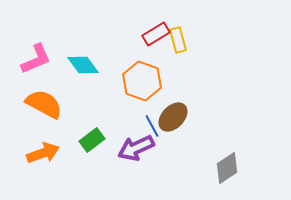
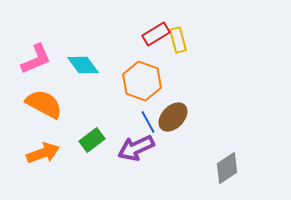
blue line: moved 4 px left, 4 px up
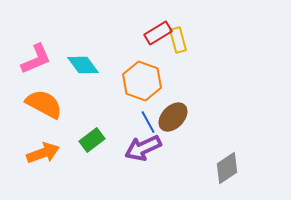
red rectangle: moved 2 px right, 1 px up
purple arrow: moved 7 px right
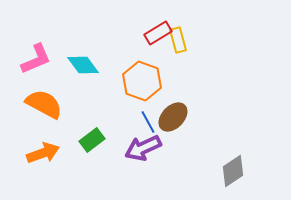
gray diamond: moved 6 px right, 3 px down
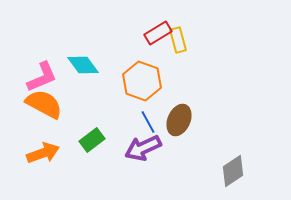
pink L-shape: moved 6 px right, 18 px down
brown ellipse: moved 6 px right, 3 px down; rotated 20 degrees counterclockwise
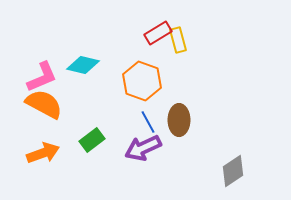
cyan diamond: rotated 40 degrees counterclockwise
brown ellipse: rotated 24 degrees counterclockwise
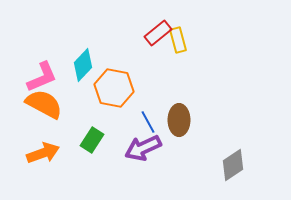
red rectangle: rotated 8 degrees counterclockwise
cyan diamond: rotated 60 degrees counterclockwise
orange hexagon: moved 28 px left, 7 px down; rotated 9 degrees counterclockwise
green rectangle: rotated 20 degrees counterclockwise
gray diamond: moved 6 px up
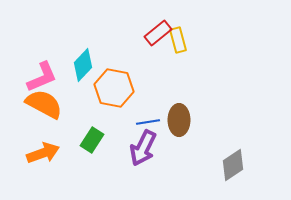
blue line: rotated 70 degrees counterclockwise
purple arrow: rotated 39 degrees counterclockwise
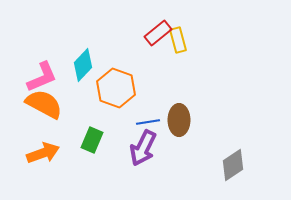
orange hexagon: moved 2 px right; rotated 9 degrees clockwise
green rectangle: rotated 10 degrees counterclockwise
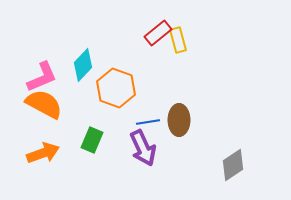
purple arrow: rotated 51 degrees counterclockwise
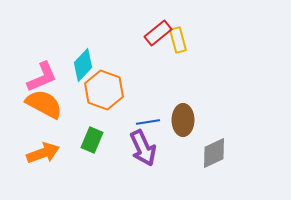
orange hexagon: moved 12 px left, 2 px down
brown ellipse: moved 4 px right
gray diamond: moved 19 px left, 12 px up; rotated 8 degrees clockwise
